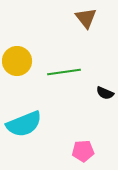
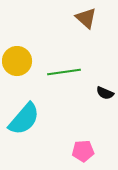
brown triangle: rotated 10 degrees counterclockwise
cyan semicircle: moved 5 px up; rotated 27 degrees counterclockwise
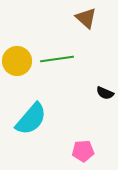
green line: moved 7 px left, 13 px up
cyan semicircle: moved 7 px right
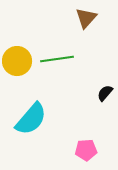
brown triangle: rotated 30 degrees clockwise
black semicircle: rotated 108 degrees clockwise
pink pentagon: moved 3 px right, 1 px up
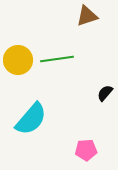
brown triangle: moved 1 px right, 2 px up; rotated 30 degrees clockwise
yellow circle: moved 1 px right, 1 px up
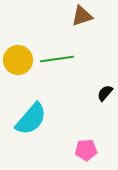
brown triangle: moved 5 px left
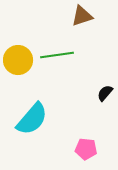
green line: moved 4 px up
cyan semicircle: moved 1 px right
pink pentagon: moved 1 px up; rotated 10 degrees clockwise
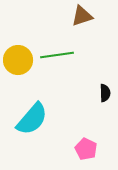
black semicircle: rotated 138 degrees clockwise
pink pentagon: rotated 20 degrees clockwise
